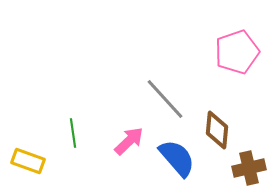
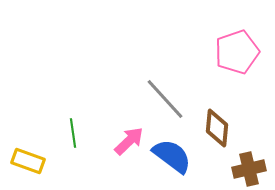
brown diamond: moved 2 px up
blue semicircle: moved 5 px left, 2 px up; rotated 12 degrees counterclockwise
brown cross: moved 1 px down
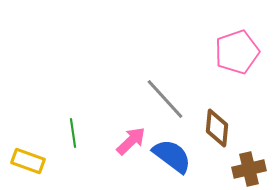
pink arrow: moved 2 px right
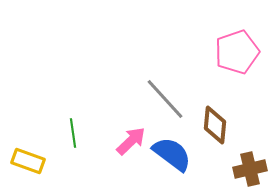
brown diamond: moved 2 px left, 3 px up
blue semicircle: moved 2 px up
brown cross: moved 1 px right
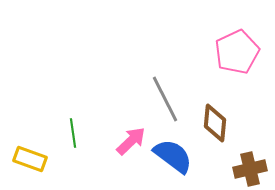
pink pentagon: rotated 6 degrees counterclockwise
gray line: rotated 15 degrees clockwise
brown diamond: moved 2 px up
blue semicircle: moved 1 px right, 2 px down
yellow rectangle: moved 2 px right, 2 px up
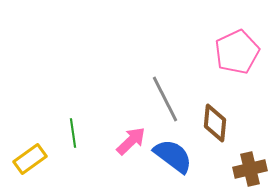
yellow rectangle: rotated 56 degrees counterclockwise
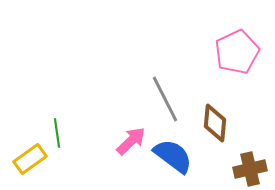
green line: moved 16 px left
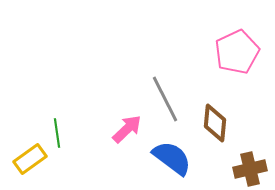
pink arrow: moved 4 px left, 12 px up
blue semicircle: moved 1 px left, 2 px down
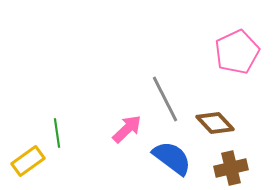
brown diamond: rotated 48 degrees counterclockwise
yellow rectangle: moved 2 px left, 2 px down
brown cross: moved 19 px left, 1 px up
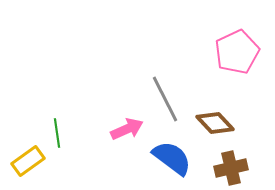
pink arrow: rotated 20 degrees clockwise
